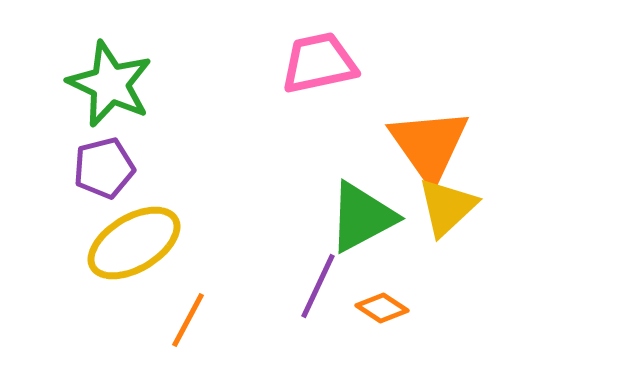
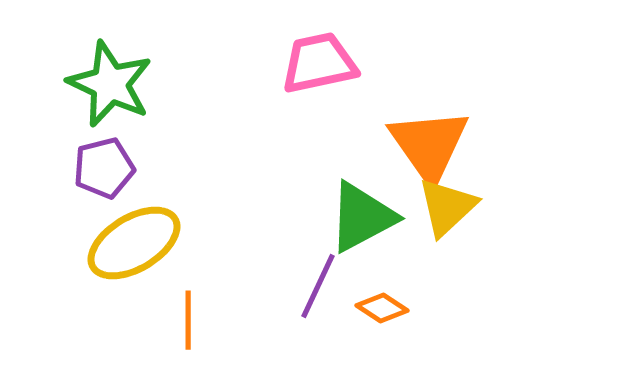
orange line: rotated 28 degrees counterclockwise
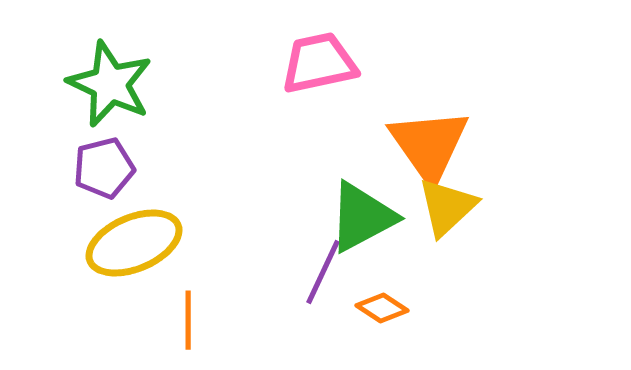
yellow ellipse: rotated 8 degrees clockwise
purple line: moved 5 px right, 14 px up
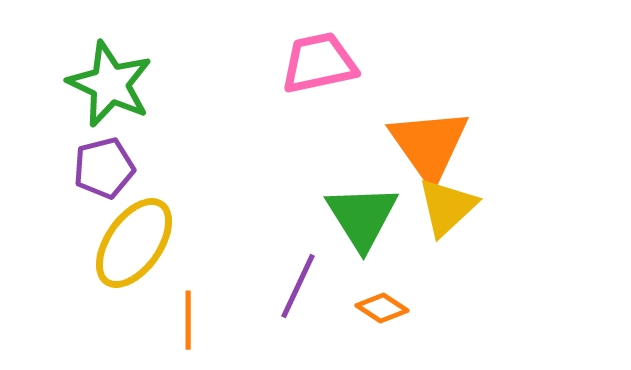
green triangle: rotated 34 degrees counterclockwise
yellow ellipse: rotated 32 degrees counterclockwise
purple line: moved 25 px left, 14 px down
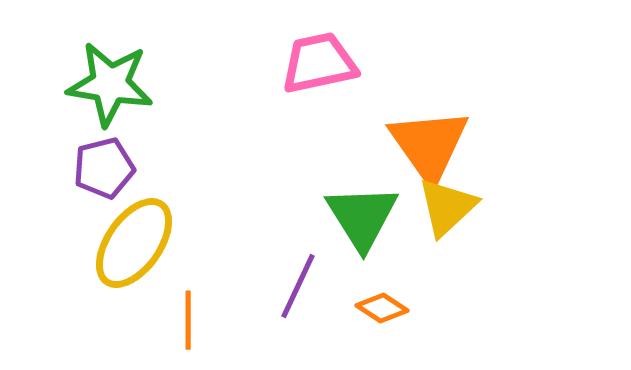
green star: rotated 16 degrees counterclockwise
